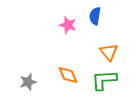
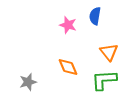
orange diamond: moved 8 px up
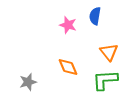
green L-shape: moved 1 px right
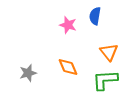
gray star: moved 9 px up
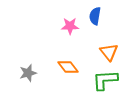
pink star: moved 2 px right, 1 px down; rotated 18 degrees counterclockwise
orange diamond: rotated 15 degrees counterclockwise
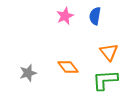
pink star: moved 5 px left, 10 px up; rotated 24 degrees counterclockwise
